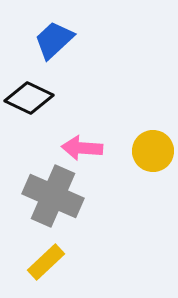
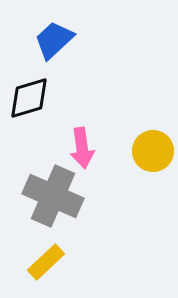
black diamond: rotated 42 degrees counterclockwise
pink arrow: rotated 102 degrees counterclockwise
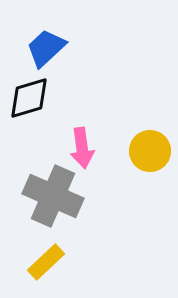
blue trapezoid: moved 8 px left, 8 px down
yellow circle: moved 3 px left
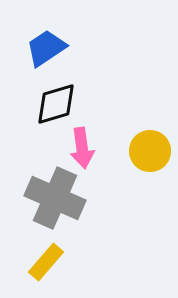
blue trapezoid: rotated 9 degrees clockwise
black diamond: moved 27 px right, 6 px down
gray cross: moved 2 px right, 2 px down
yellow rectangle: rotated 6 degrees counterclockwise
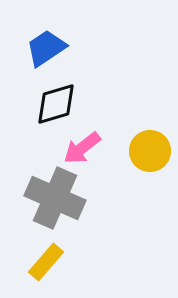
pink arrow: rotated 60 degrees clockwise
